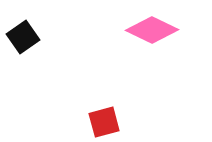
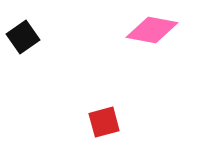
pink diamond: rotated 15 degrees counterclockwise
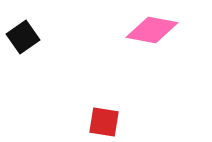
red square: rotated 24 degrees clockwise
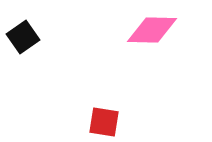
pink diamond: rotated 9 degrees counterclockwise
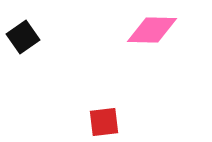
red square: rotated 16 degrees counterclockwise
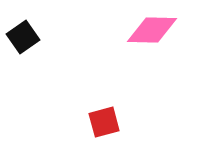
red square: rotated 8 degrees counterclockwise
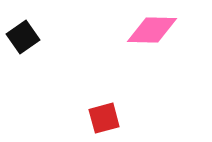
red square: moved 4 px up
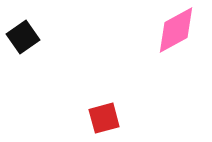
pink diamond: moved 24 px right; rotated 30 degrees counterclockwise
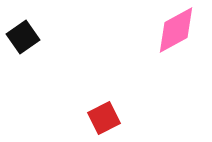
red square: rotated 12 degrees counterclockwise
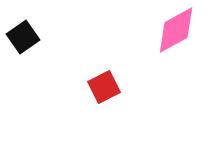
red square: moved 31 px up
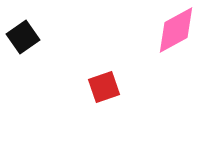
red square: rotated 8 degrees clockwise
